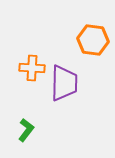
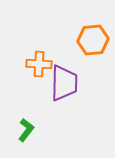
orange hexagon: rotated 12 degrees counterclockwise
orange cross: moved 7 px right, 4 px up
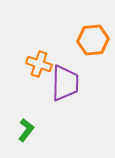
orange cross: rotated 15 degrees clockwise
purple trapezoid: moved 1 px right
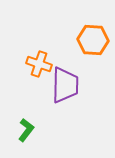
orange hexagon: rotated 8 degrees clockwise
purple trapezoid: moved 2 px down
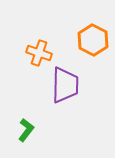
orange hexagon: rotated 24 degrees clockwise
orange cross: moved 11 px up
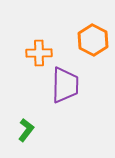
orange cross: rotated 20 degrees counterclockwise
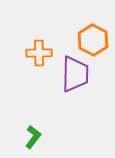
purple trapezoid: moved 10 px right, 11 px up
green L-shape: moved 7 px right, 7 px down
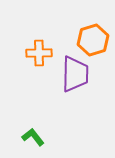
orange hexagon: rotated 16 degrees clockwise
green L-shape: rotated 75 degrees counterclockwise
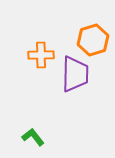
orange cross: moved 2 px right, 2 px down
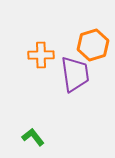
orange hexagon: moved 5 px down
purple trapezoid: rotated 9 degrees counterclockwise
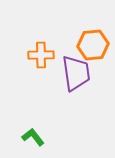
orange hexagon: rotated 12 degrees clockwise
purple trapezoid: moved 1 px right, 1 px up
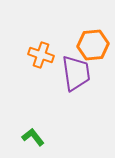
orange cross: rotated 20 degrees clockwise
